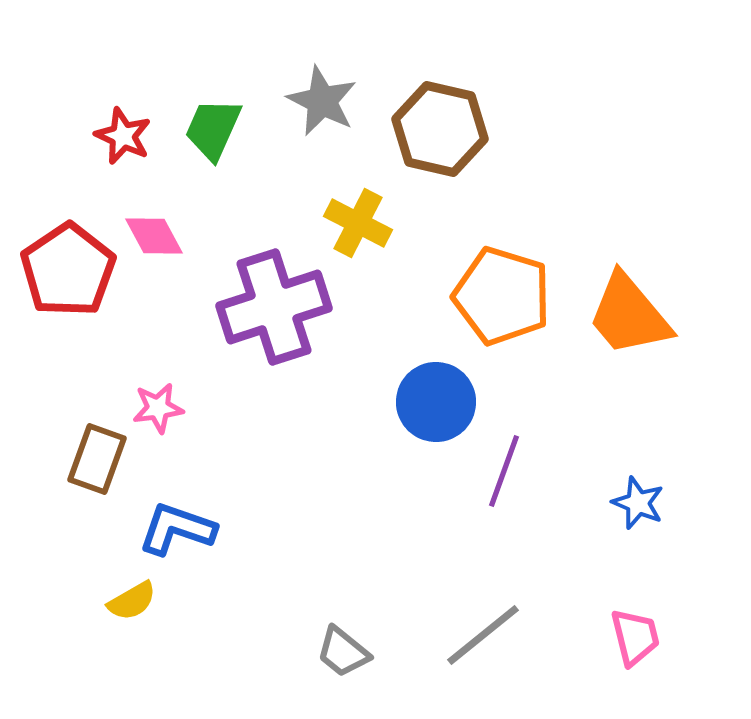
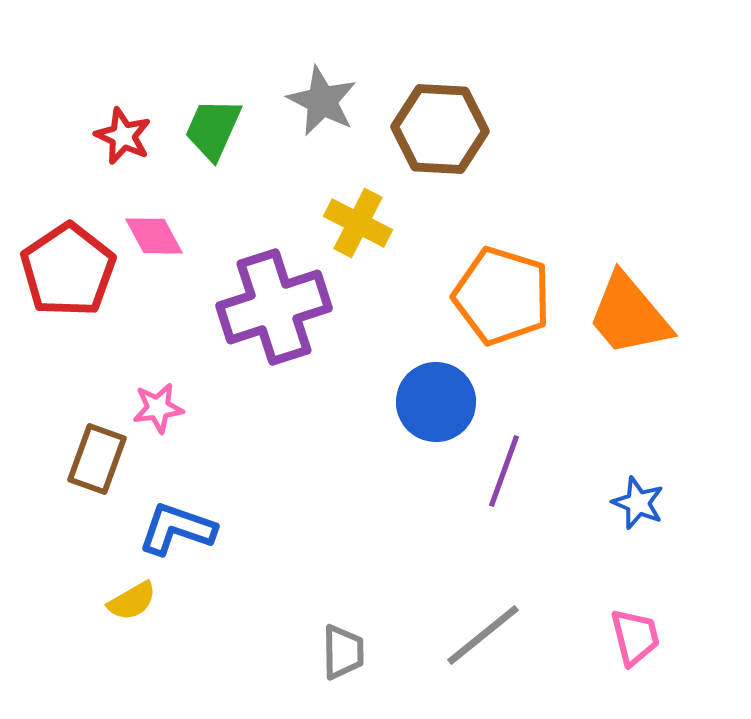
brown hexagon: rotated 10 degrees counterclockwise
gray trapezoid: rotated 130 degrees counterclockwise
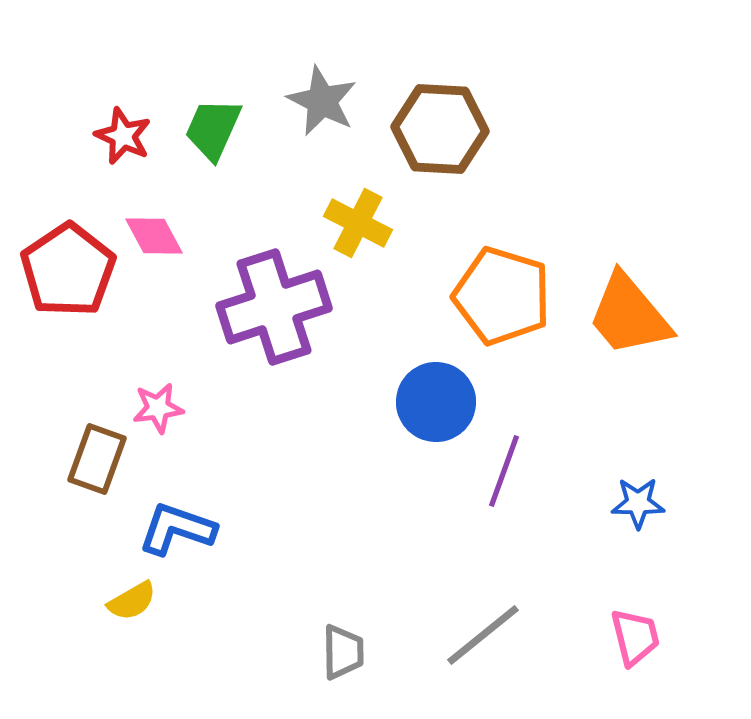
blue star: rotated 22 degrees counterclockwise
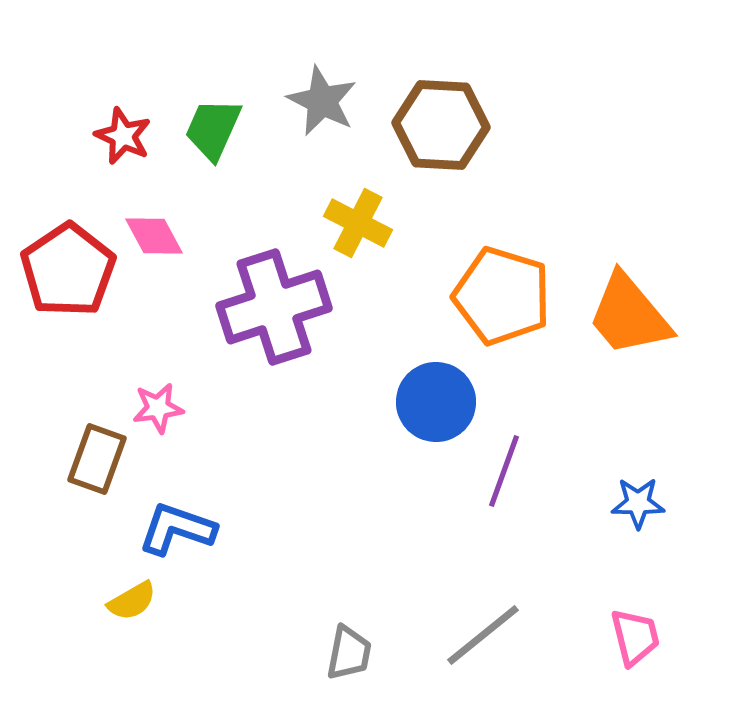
brown hexagon: moved 1 px right, 4 px up
gray trapezoid: moved 6 px right, 1 px down; rotated 12 degrees clockwise
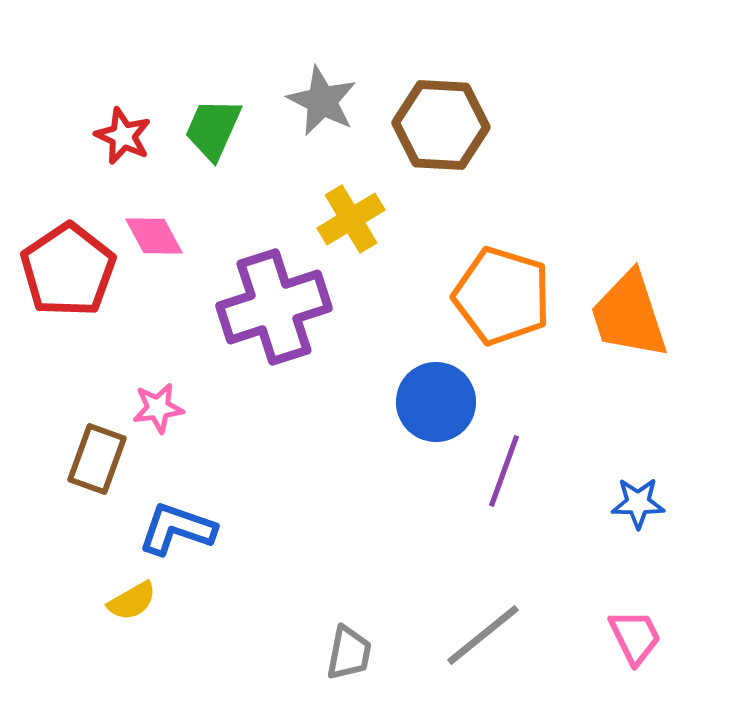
yellow cross: moved 7 px left, 4 px up; rotated 32 degrees clockwise
orange trapezoid: rotated 22 degrees clockwise
pink trapezoid: rotated 12 degrees counterclockwise
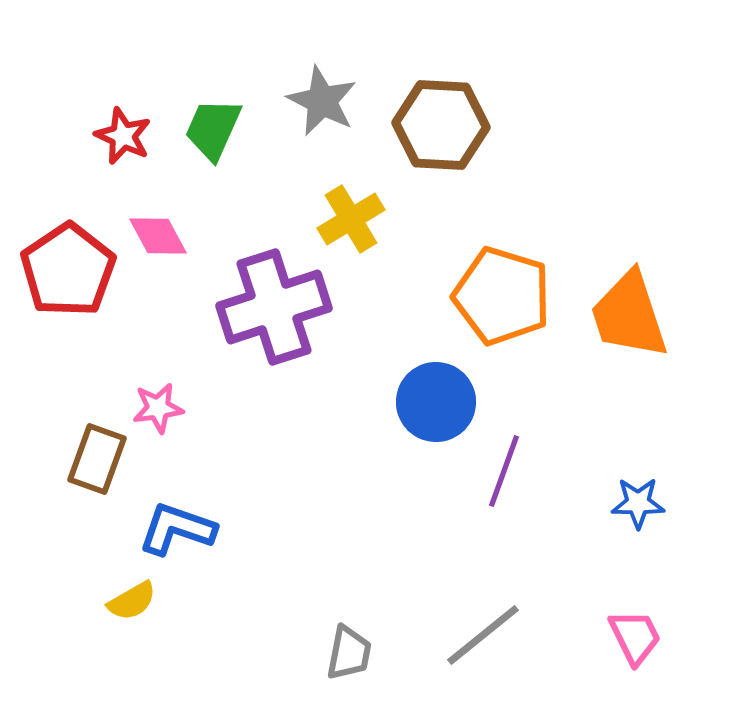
pink diamond: moved 4 px right
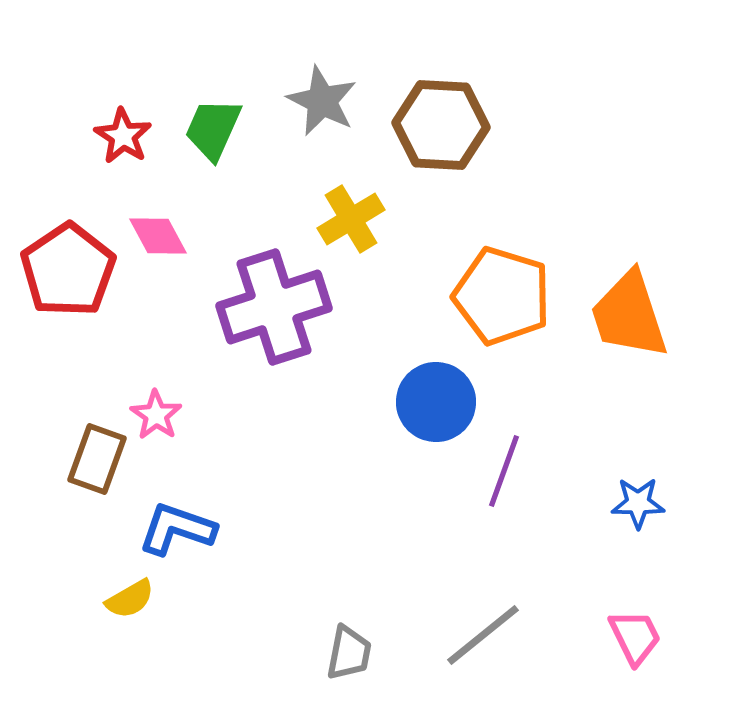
red star: rotated 8 degrees clockwise
pink star: moved 2 px left, 7 px down; rotated 30 degrees counterclockwise
yellow semicircle: moved 2 px left, 2 px up
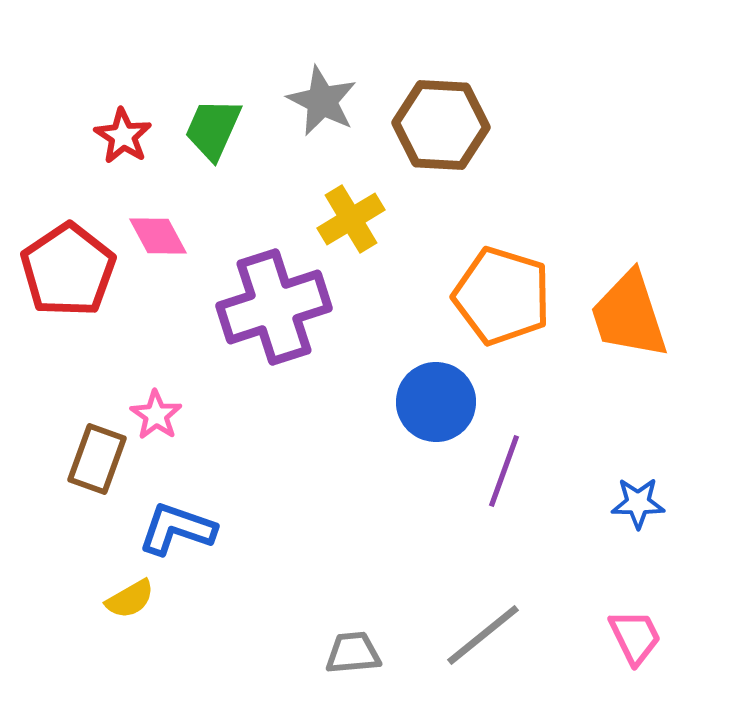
gray trapezoid: moved 4 px right; rotated 106 degrees counterclockwise
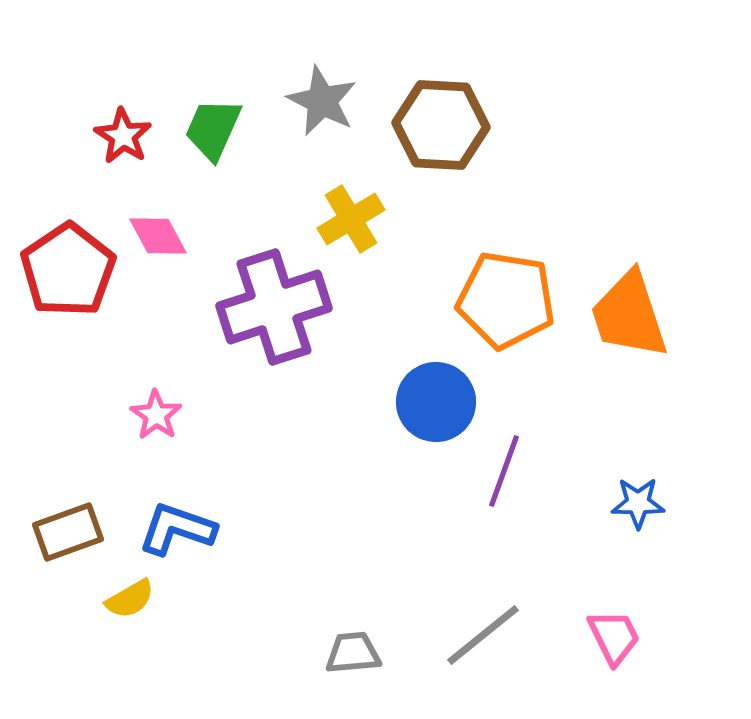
orange pentagon: moved 4 px right, 4 px down; rotated 8 degrees counterclockwise
brown rectangle: moved 29 px left, 73 px down; rotated 50 degrees clockwise
pink trapezoid: moved 21 px left
